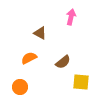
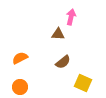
brown triangle: moved 18 px right, 1 px down; rotated 24 degrees counterclockwise
orange semicircle: moved 9 px left
yellow square: moved 2 px right, 1 px down; rotated 18 degrees clockwise
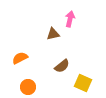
pink arrow: moved 1 px left, 2 px down
brown triangle: moved 5 px left; rotated 16 degrees counterclockwise
brown semicircle: moved 1 px left, 4 px down
orange circle: moved 8 px right
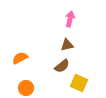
brown triangle: moved 14 px right, 11 px down
yellow square: moved 4 px left
orange circle: moved 2 px left, 1 px down
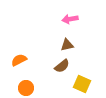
pink arrow: rotated 112 degrees counterclockwise
orange semicircle: moved 1 px left, 2 px down
yellow square: moved 3 px right, 1 px down
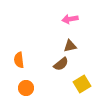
brown triangle: moved 3 px right, 1 px down
orange semicircle: rotated 70 degrees counterclockwise
brown semicircle: moved 1 px left, 2 px up
yellow square: rotated 36 degrees clockwise
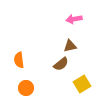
pink arrow: moved 4 px right
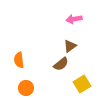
brown triangle: rotated 24 degrees counterclockwise
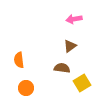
brown semicircle: moved 1 px right, 4 px down; rotated 133 degrees counterclockwise
yellow square: moved 1 px up
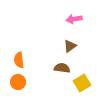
orange circle: moved 8 px left, 6 px up
